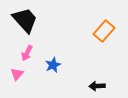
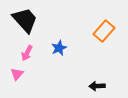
blue star: moved 6 px right, 17 px up
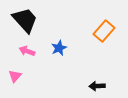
pink arrow: moved 2 px up; rotated 84 degrees clockwise
pink triangle: moved 2 px left, 2 px down
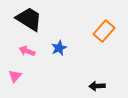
black trapezoid: moved 4 px right, 1 px up; rotated 16 degrees counterclockwise
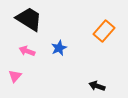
black arrow: rotated 21 degrees clockwise
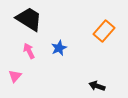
pink arrow: moved 2 px right; rotated 42 degrees clockwise
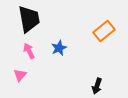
black trapezoid: rotated 48 degrees clockwise
orange rectangle: rotated 10 degrees clockwise
pink triangle: moved 5 px right, 1 px up
black arrow: rotated 91 degrees counterclockwise
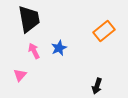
pink arrow: moved 5 px right
